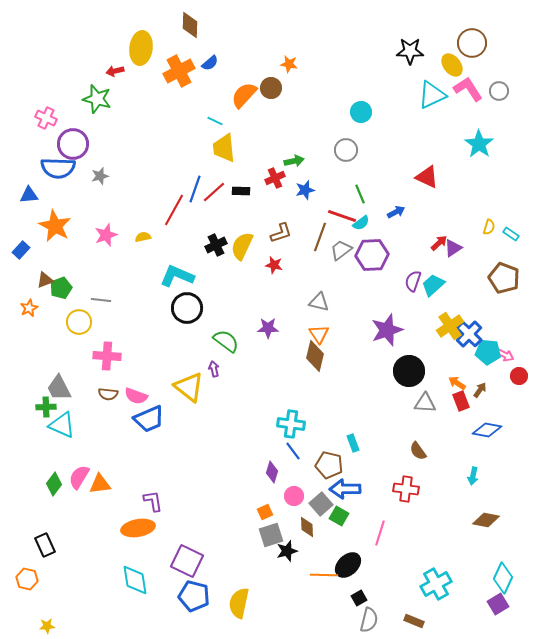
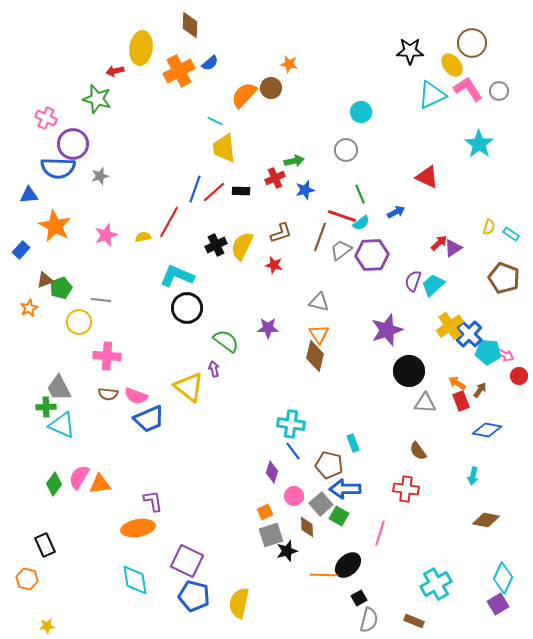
red line at (174, 210): moved 5 px left, 12 px down
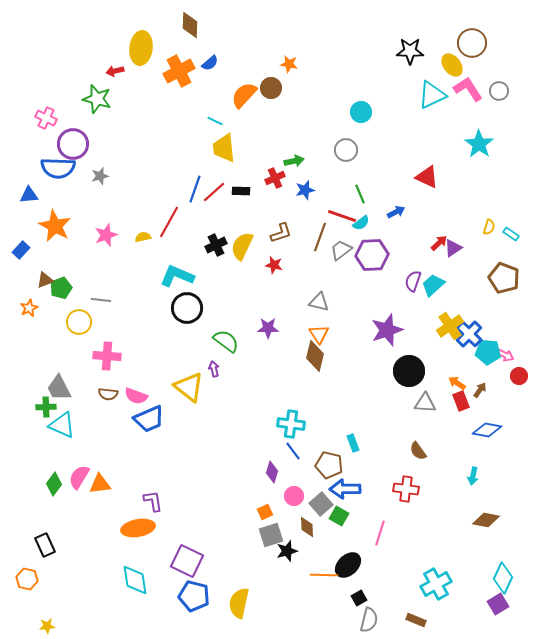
brown rectangle at (414, 621): moved 2 px right, 1 px up
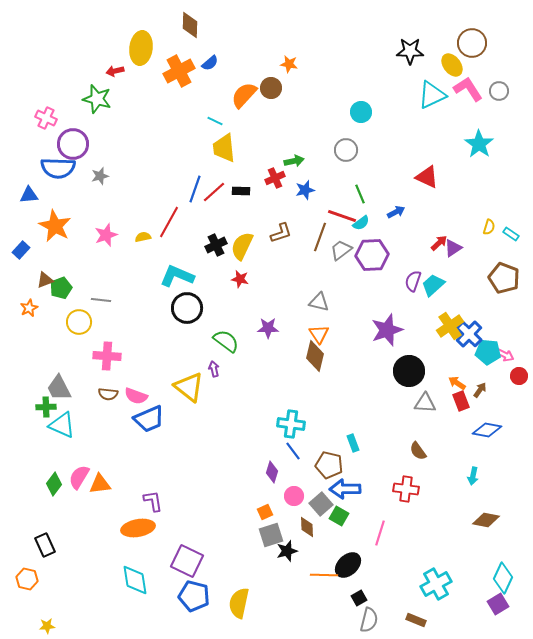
red star at (274, 265): moved 34 px left, 14 px down
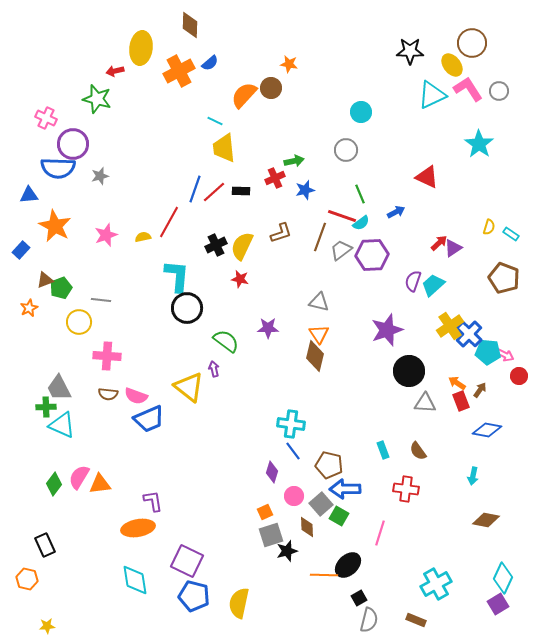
cyan L-shape at (177, 276): rotated 72 degrees clockwise
cyan rectangle at (353, 443): moved 30 px right, 7 px down
